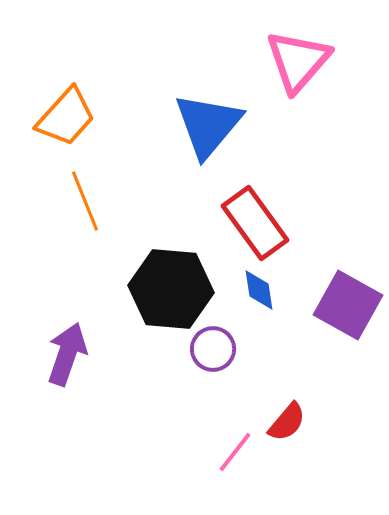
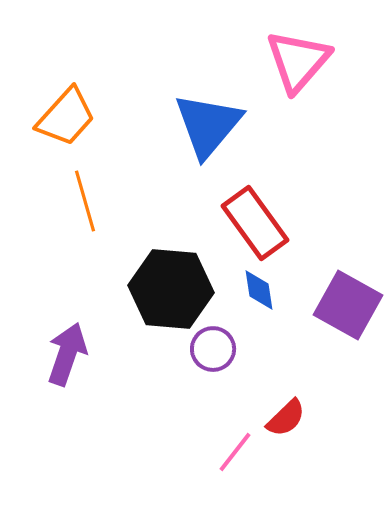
orange line: rotated 6 degrees clockwise
red semicircle: moved 1 px left, 4 px up; rotated 6 degrees clockwise
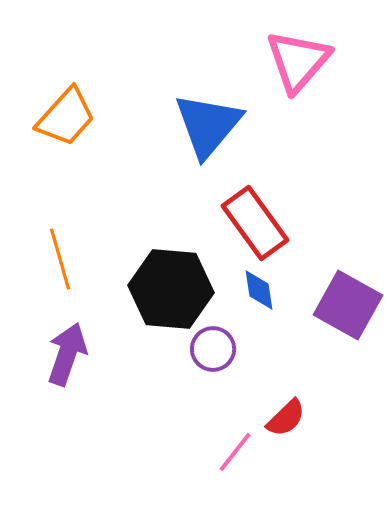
orange line: moved 25 px left, 58 px down
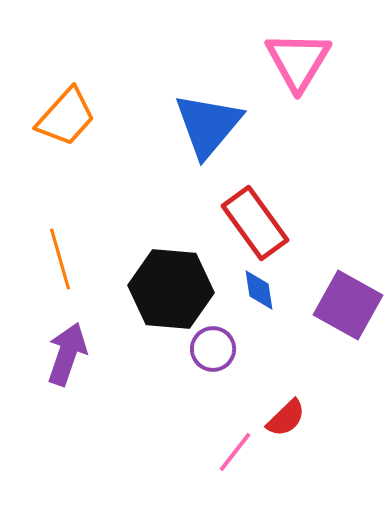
pink triangle: rotated 10 degrees counterclockwise
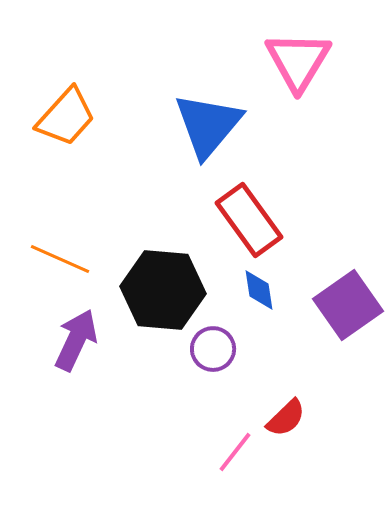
red rectangle: moved 6 px left, 3 px up
orange line: rotated 50 degrees counterclockwise
black hexagon: moved 8 px left, 1 px down
purple square: rotated 26 degrees clockwise
purple arrow: moved 9 px right, 14 px up; rotated 6 degrees clockwise
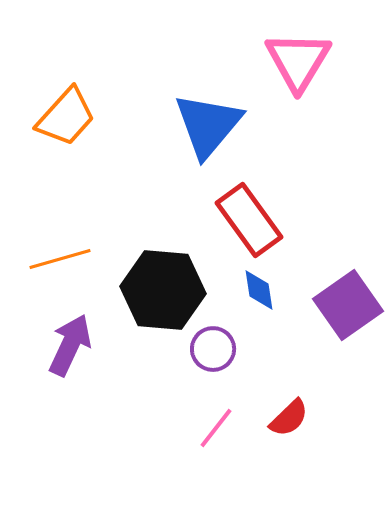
orange line: rotated 40 degrees counterclockwise
purple arrow: moved 6 px left, 5 px down
red semicircle: moved 3 px right
pink line: moved 19 px left, 24 px up
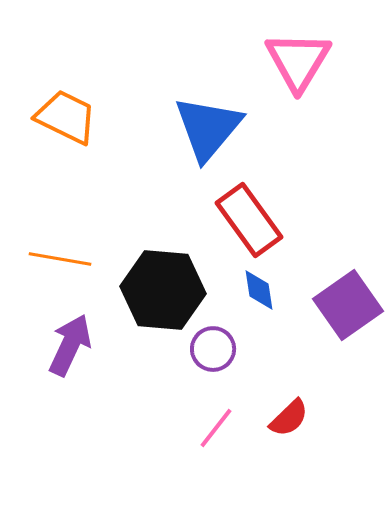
orange trapezoid: rotated 106 degrees counterclockwise
blue triangle: moved 3 px down
orange line: rotated 26 degrees clockwise
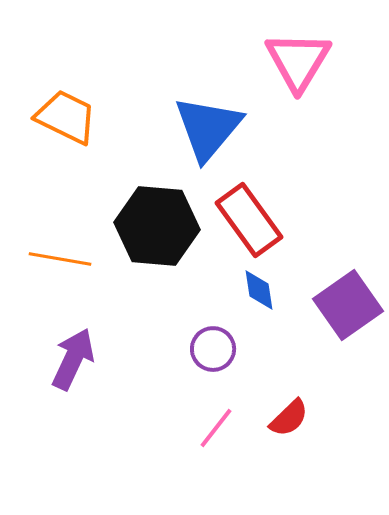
black hexagon: moved 6 px left, 64 px up
purple arrow: moved 3 px right, 14 px down
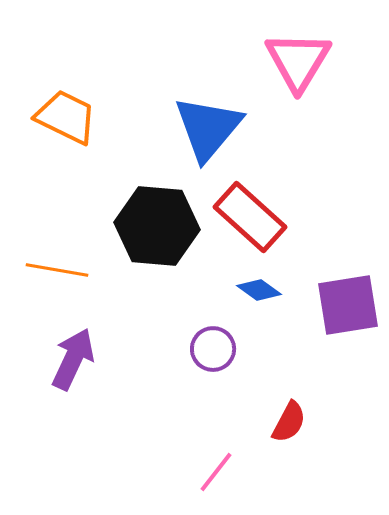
red rectangle: moved 1 px right, 3 px up; rotated 12 degrees counterclockwise
orange line: moved 3 px left, 11 px down
blue diamond: rotated 45 degrees counterclockwise
purple square: rotated 26 degrees clockwise
red semicircle: moved 4 px down; rotated 18 degrees counterclockwise
pink line: moved 44 px down
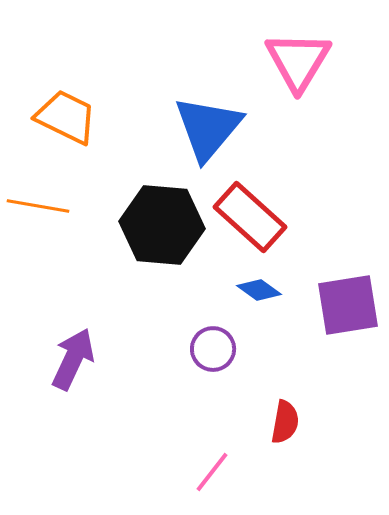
black hexagon: moved 5 px right, 1 px up
orange line: moved 19 px left, 64 px up
red semicircle: moved 4 px left; rotated 18 degrees counterclockwise
pink line: moved 4 px left
